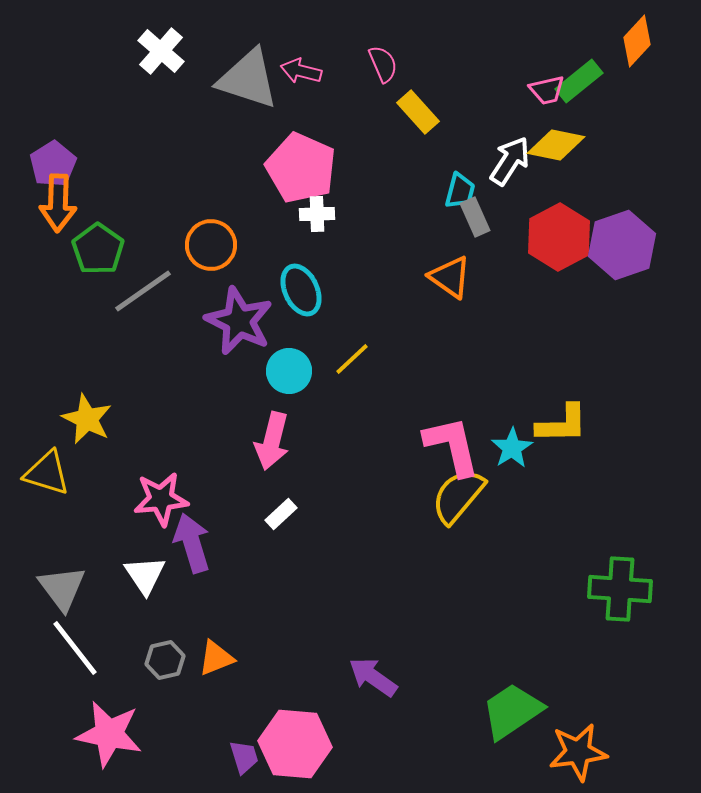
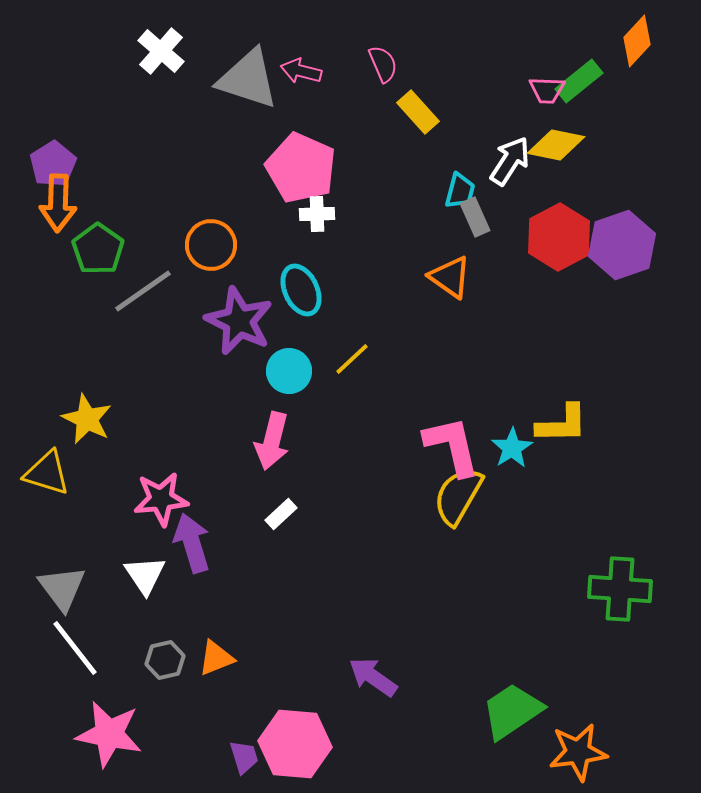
pink trapezoid at (547, 90): rotated 15 degrees clockwise
yellow semicircle at (458, 496): rotated 10 degrees counterclockwise
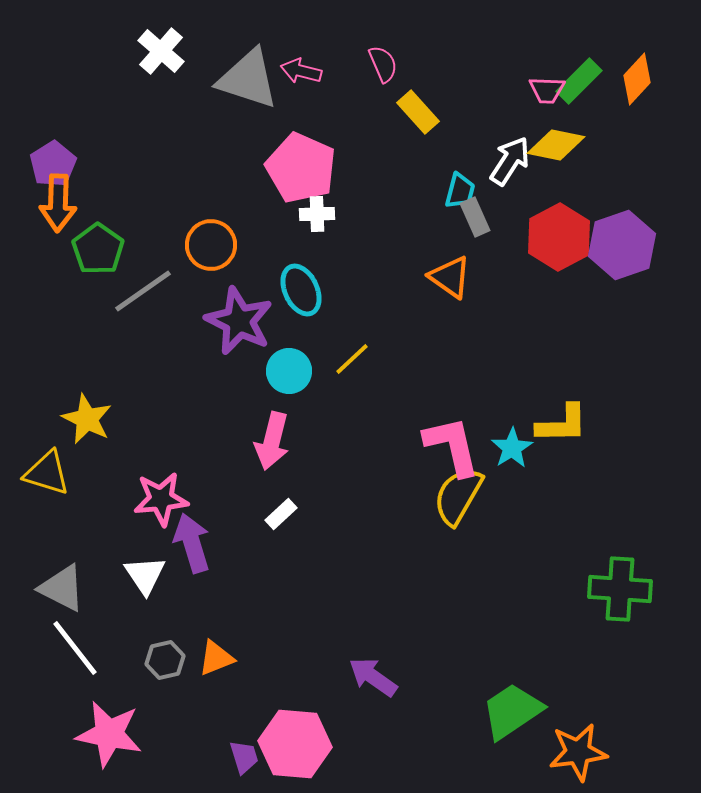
orange diamond at (637, 41): moved 38 px down
green rectangle at (579, 81): rotated 6 degrees counterclockwise
gray triangle at (62, 588): rotated 26 degrees counterclockwise
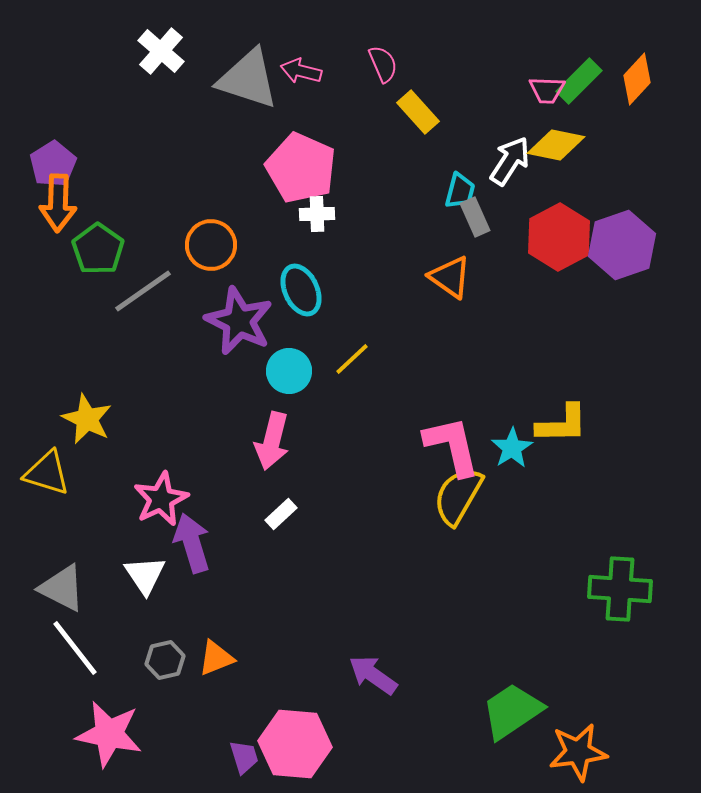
pink star at (161, 499): rotated 20 degrees counterclockwise
purple arrow at (373, 677): moved 2 px up
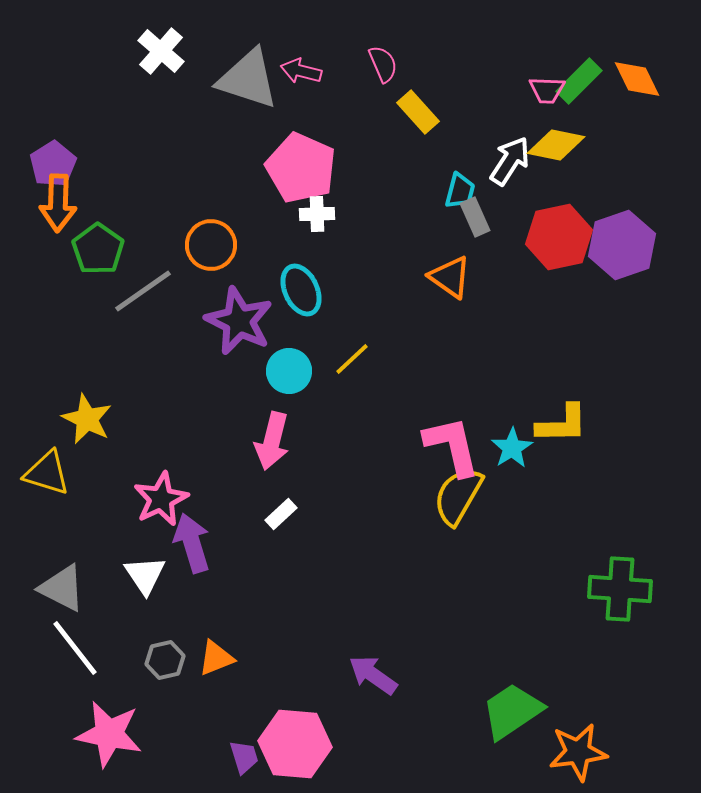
orange diamond at (637, 79): rotated 69 degrees counterclockwise
red hexagon at (559, 237): rotated 16 degrees clockwise
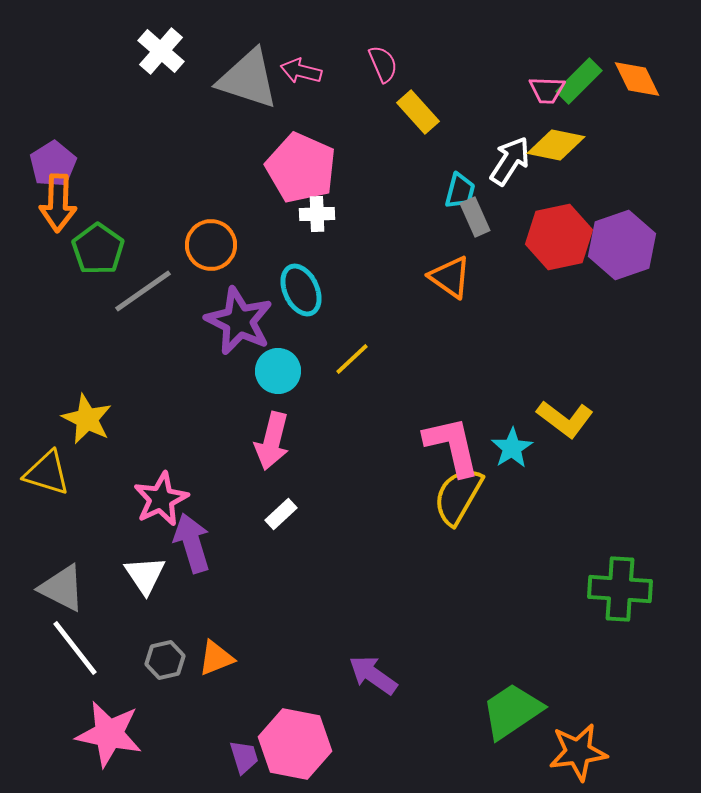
cyan circle at (289, 371): moved 11 px left
yellow L-shape at (562, 424): moved 3 px right, 5 px up; rotated 38 degrees clockwise
pink hexagon at (295, 744): rotated 6 degrees clockwise
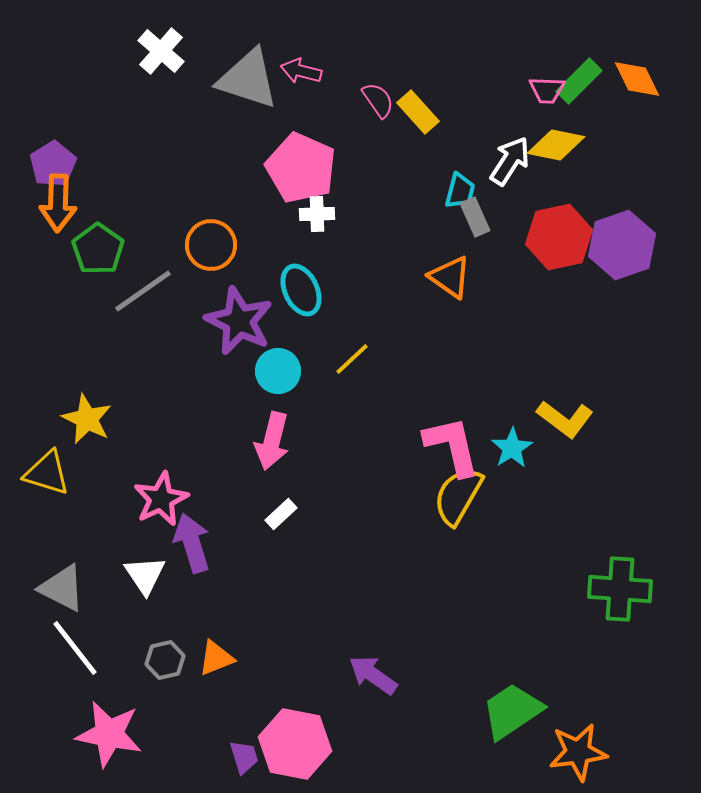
pink semicircle at (383, 64): moved 5 px left, 36 px down; rotated 12 degrees counterclockwise
